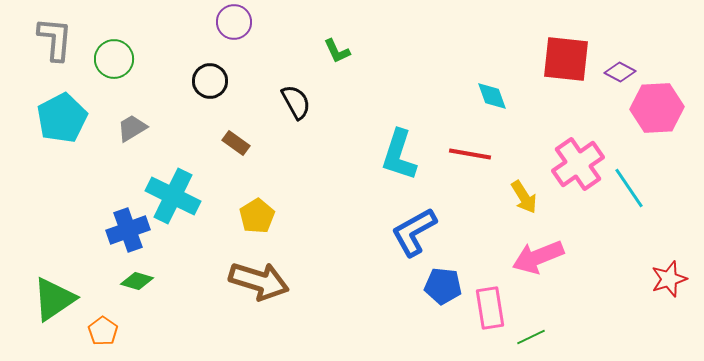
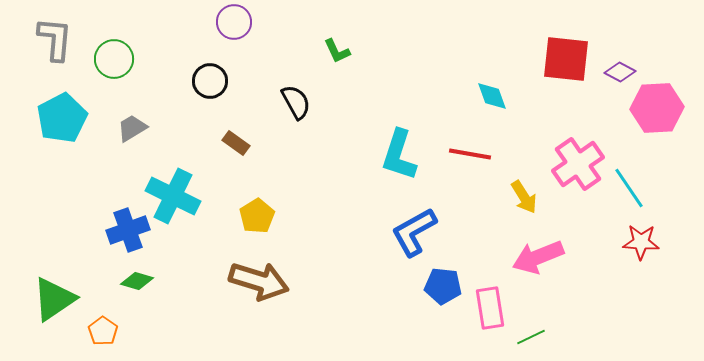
red star: moved 28 px left, 37 px up; rotated 21 degrees clockwise
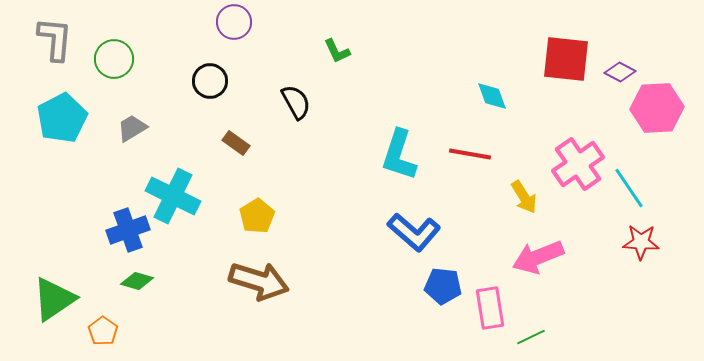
blue L-shape: rotated 110 degrees counterclockwise
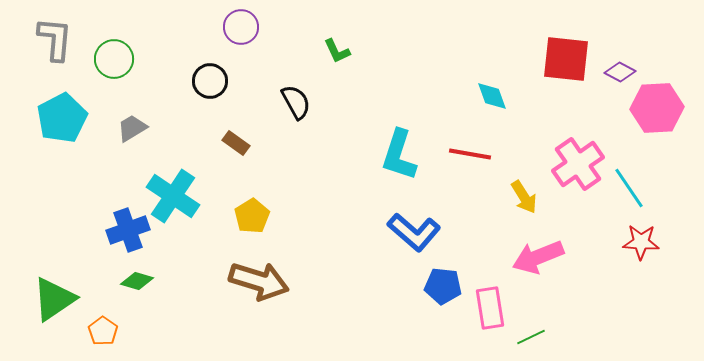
purple circle: moved 7 px right, 5 px down
cyan cross: rotated 8 degrees clockwise
yellow pentagon: moved 5 px left
